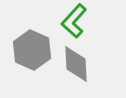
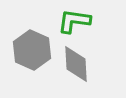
green L-shape: rotated 56 degrees clockwise
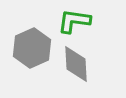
gray hexagon: moved 2 px up; rotated 12 degrees clockwise
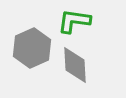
gray diamond: moved 1 px left, 1 px down
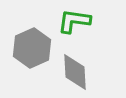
gray diamond: moved 7 px down
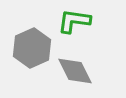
gray diamond: moved 1 px up; rotated 24 degrees counterclockwise
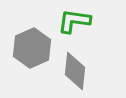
gray diamond: rotated 33 degrees clockwise
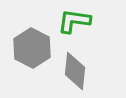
gray hexagon: rotated 9 degrees counterclockwise
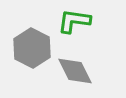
gray diamond: rotated 33 degrees counterclockwise
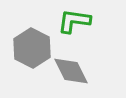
gray diamond: moved 4 px left
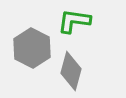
gray diamond: rotated 42 degrees clockwise
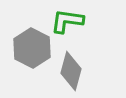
green L-shape: moved 7 px left
